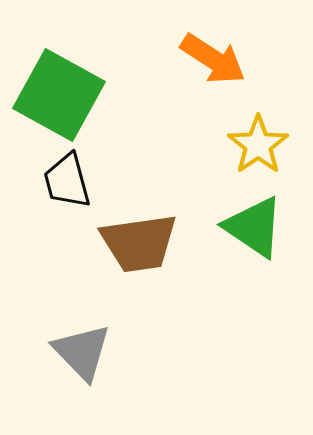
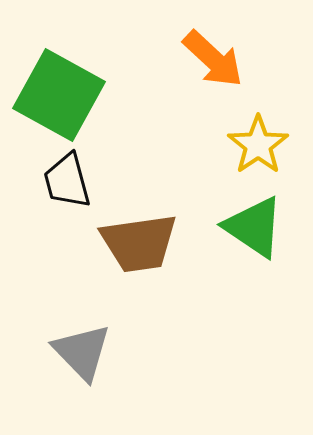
orange arrow: rotated 10 degrees clockwise
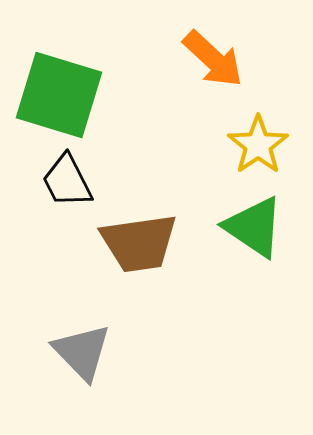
green square: rotated 12 degrees counterclockwise
black trapezoid: rotated 12 degrees counterclockwise
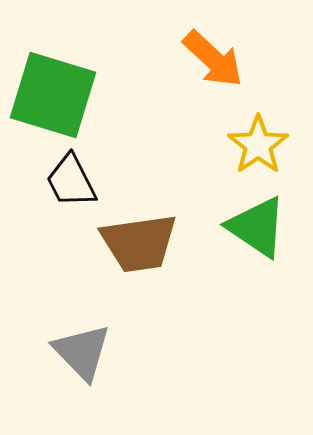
green square: moved 6 px left
black trapezoid: moved 4 px right
green triangle: moved 3 px right
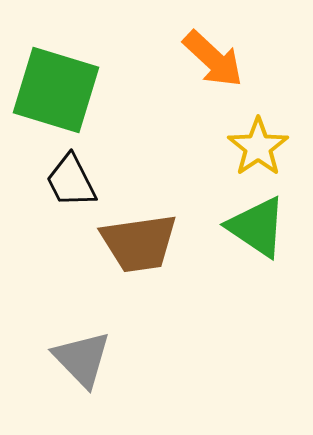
green square: moved 3 px right, 5 px up
yellow star: moved 2 px down
gray triangle: moved 7 px down
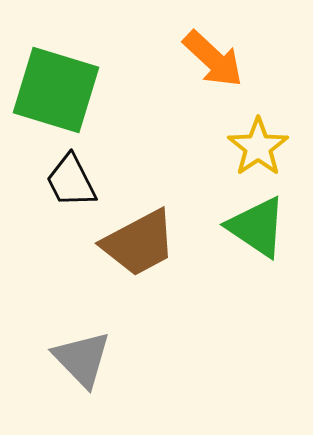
brown trapezoid: rotated 20 degrees counterclockwise
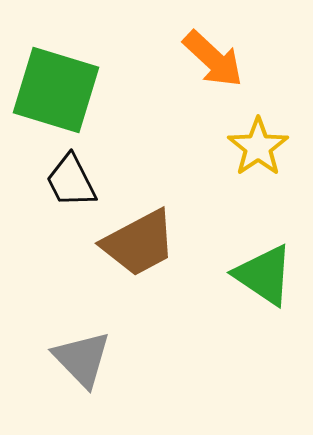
green triangle: moved 7 px right, 48 px down
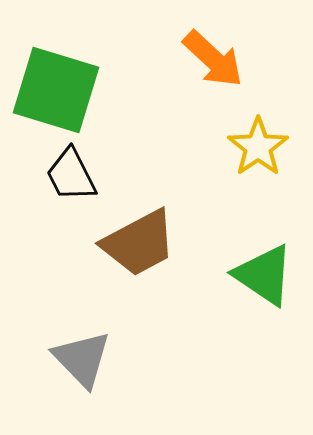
black trapezoid: moved 6 px up
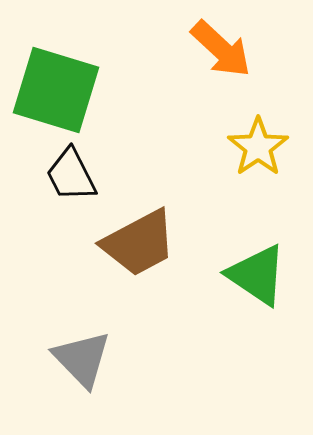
orange arrow: moved 8 px right, 10 px up
green triangle: moved 7 px left
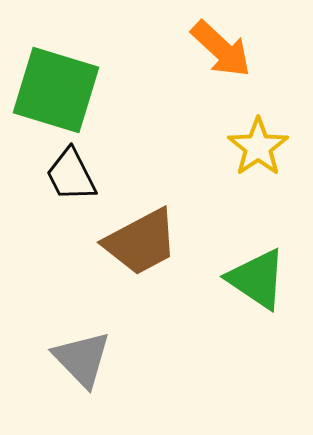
brown trapezoid: moved 2 px right, 1 px up
green triangle: moved 4 px down
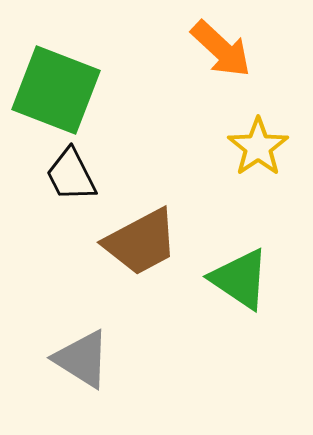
green square: rotated 4 degrees clockwise
green triangle: moved 17 px left
gray triangle: rotated 14 degrees counterclockwise
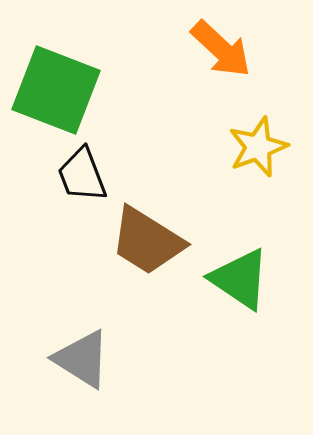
yellow star: rotated 14 degrees clockwise
black trapezoid: moved 11 px right; rotated 6 degrees clockwise
brown trapezoid: moved 6 px right, 1 px up; rotated 60 degrees clockwise
